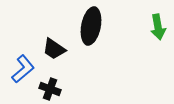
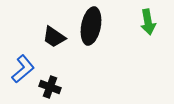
green arrow: moved 10 px left, 5 px up
black trapezoid: moved 12 px up
black cross: moved 2 px up
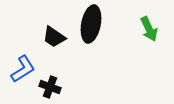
green arrow: moved 1 px right, 7 px down; rotated 15 degrees counterclockwise
black ellipse: moved 2 px up
blue L-shape: rotated 8 degrees clockwise
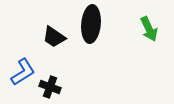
black ellipse: rotated 6 degrees counterclockwise
blue L-shape: moved 3 px down
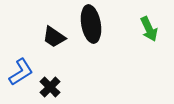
black ellipse: rotated 15 degrees counterclockwise
blue L-shape: moved 2 px left
black cross: rotated 25 degrees clockwise
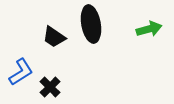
green arrow: rotated 80 degrees counterclockwise
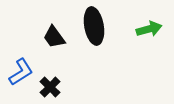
black ellipse: moved 3 px right, 2 px down
black trapezoid: rotated 20 degrees clockwise
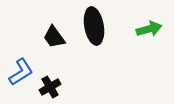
black cross: rotated 15 degrees clockwise
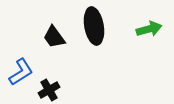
black cross: moved 1 px left, 3 px down
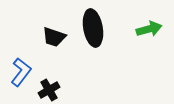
black ellipse: moved 1 px left, 2 px down
black trapezoid: rotated 35 degrees counterclockwise
blue L-shape: rotated 20 degrees counterclockwise
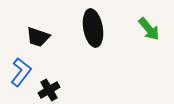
green arrow: rotated 65 degrees clockwise
black trapezoid: moved 16 px left
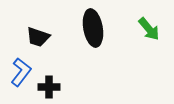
black cross: moved 3 px up; rotated 30 degrees clockwise
